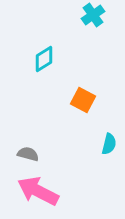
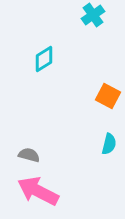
orange square: moved 25 px right, 4 px up
gray semicircle: moved 1 px right, 1 px down
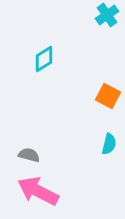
cyan cross: moved 14 px right
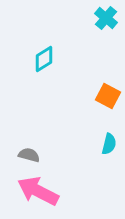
cyan cross: moved 1 px left, 3 px down; rotated 15 degrees counterclockwise
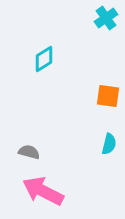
cyan cross: rotated 15 degrees clockwise
orange square: rotated 20 degrees counterclockwise
gray semicircle: moved 3 px up
pink arrow: moved 5 px right
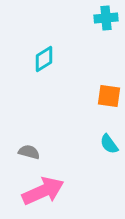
cyan cross: rotated 30 degrees clockwise
orange square: moved 1 px right
cyan semicircle: rotated 130 degrees clockwise
pink arrow: rotated 129 degrees clockwise
